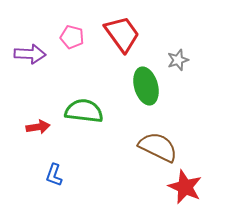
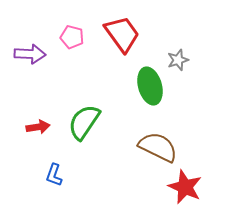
green ellipse: moved 4 px right
green semicircle: moved 11 px down; rotated 63 degrees counterclockwise
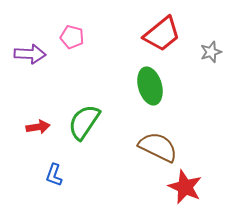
red trapezoid: moved 40 px right; rotated 87 degrees clockwise
gray star: moved 33 px right, 8 px up
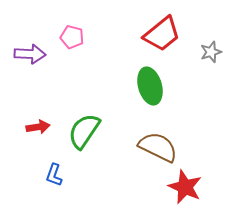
green semicircle: moved 9 px down
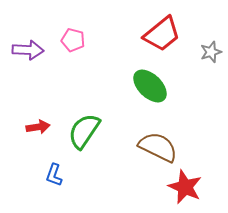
pink pentagon: moved 1 px right, 3 px down
purple arrow: moved 2 px left, 4 px up
green ellipse: rotated 30 degrees counterclockwise
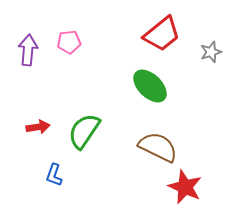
pink pentagon: moved 4 px left, 2 px down; rotated 20 degrees counterclockwise
purple arrow: rotated 88 degrees counterclockwise
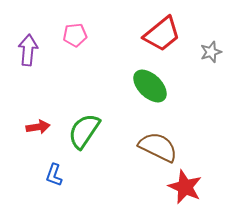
pink pentagon: moved 6 px right, 7 px up
